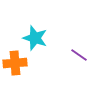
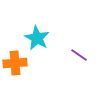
cyan star: moved 2 px right; rotated 10 degrees clockwise
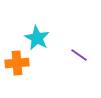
orange cross: moved 2 px right
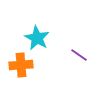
orange cross: moved 4 px right, 2 px down
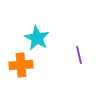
purple line: rotated 42 degrees clockwise
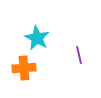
orange cross: moved 3 px right, 3 px down
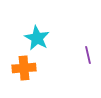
purple line: moved 9 px right
